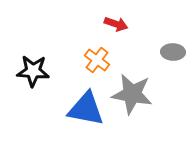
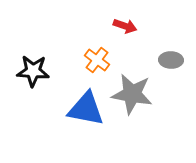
red arrow: moved 9 px right, 2 px down
gray ellipse: moved 2 px left, 8 px down
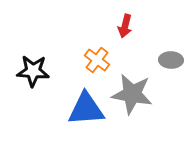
red arrow: rotated 85 degrees clockwise
blue triangle: rotated 15 degrees counterclockwise
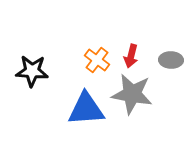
red arrow: moved 6 px right, 30 px down
black star: moved 1 px left
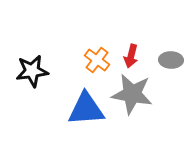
black star: rotated 12 degrees counterclockwise
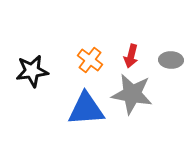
orange cross: moved 7 px left
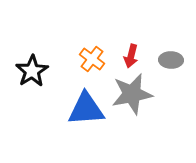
orange cross: moved 2 px right, 1 px up
black star: rotated 24 degrees counterclockwise
gray star: rotated 21 degrees counterclockwise
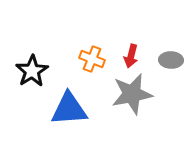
orange cross: rotated 15 degrees counterclockwise
blue triangle: moved 17 px left
